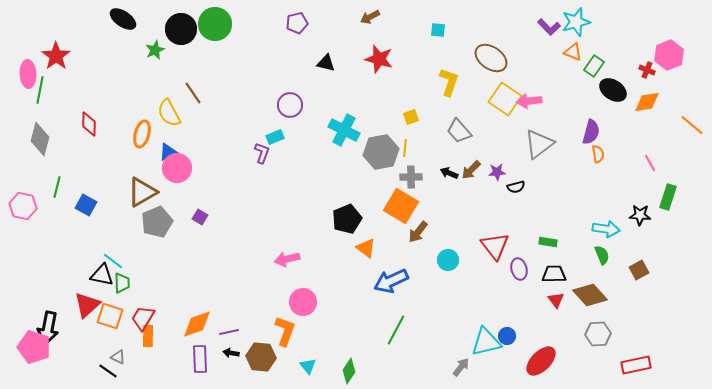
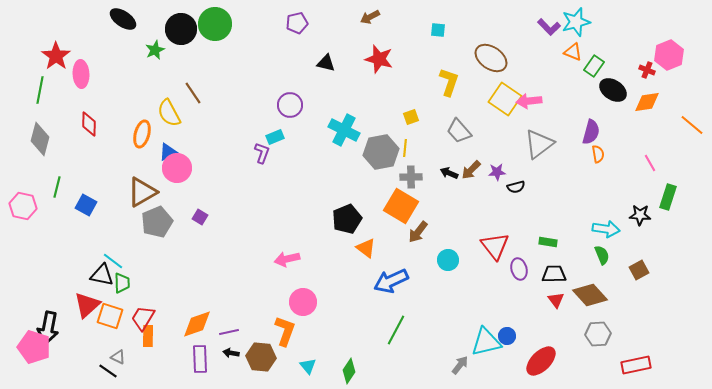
pink ellipse at (28, 74): moved 53 px right
gray arrow at (461, 367): moved 1 px left, 2 px up
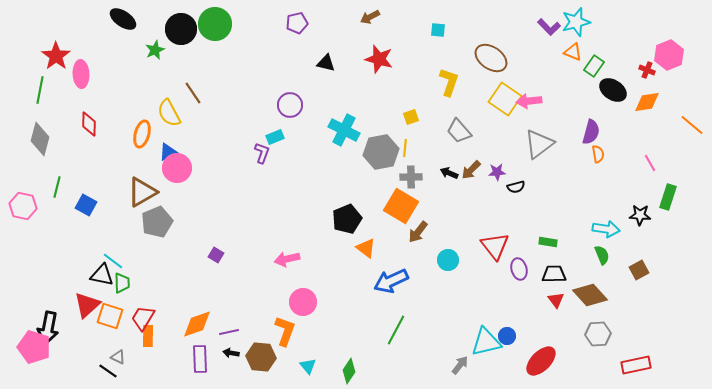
purple square at (200, 217): moved 16 px right, 38 px down
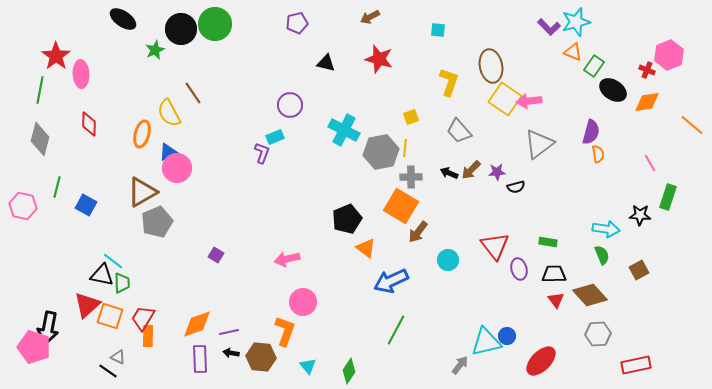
brown ellipse at (491, 58): moved 8 px down; rotated 44 degrees clockwise
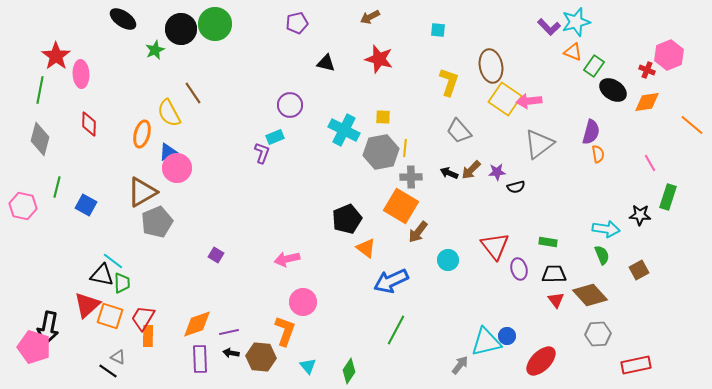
yellow square at (411, 117): moved 28 px left; rotated 21 degrees clockwise
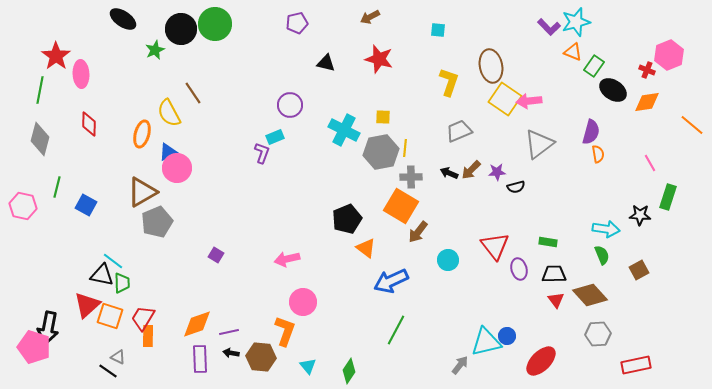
gray trapezoid at (459, 131): rotated 108 degrees clockwise
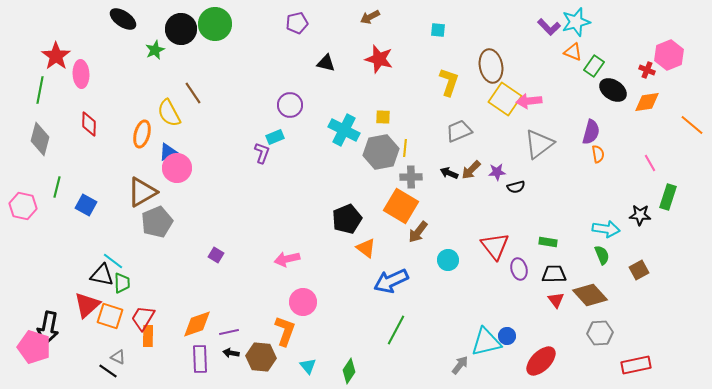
gray hexagon at (598, 334): moved 2 px right, 1 px up
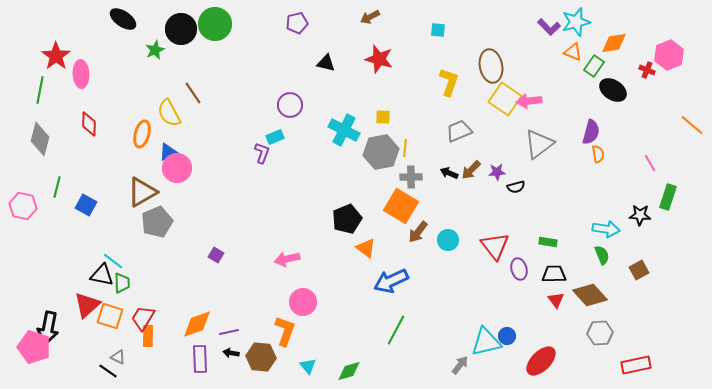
orange diamond at (647, 102): moved 33 px left, 59 px up
cyan circle at (448, 260): moved 20 px up
green diamond at (349, 371): rotated 40 degrees clockwise
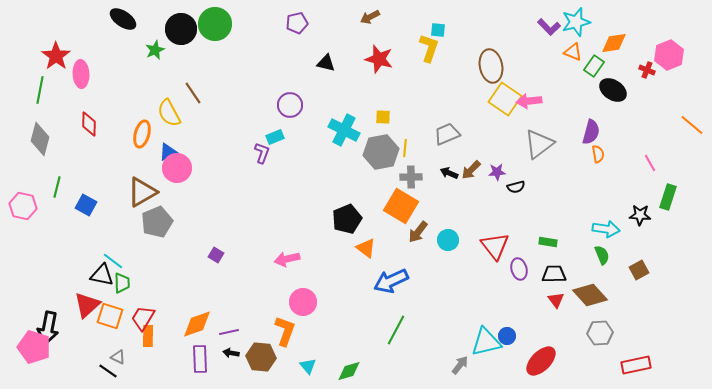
yellow L-shape at (449, 82): moved 20 px left, 34 px up
gray trapezoid at (459, 131): moved 12 px left, 3 px down
